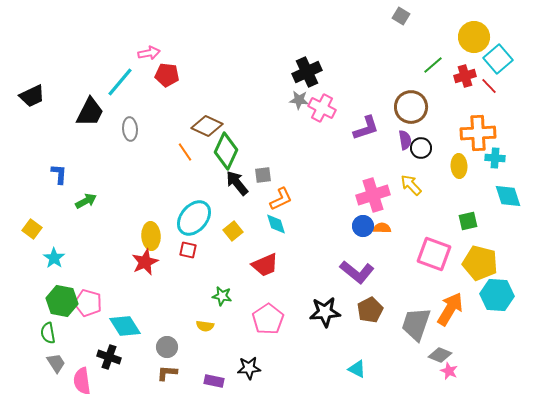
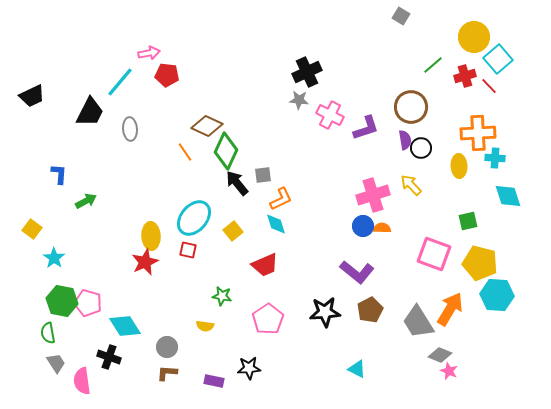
pink cross at (322, 108): moved 8 px right, 7 px down
gray trapezoid at (416, 324): moved 2 px right, 2 px up; rotated 51 degrees counterclockwise
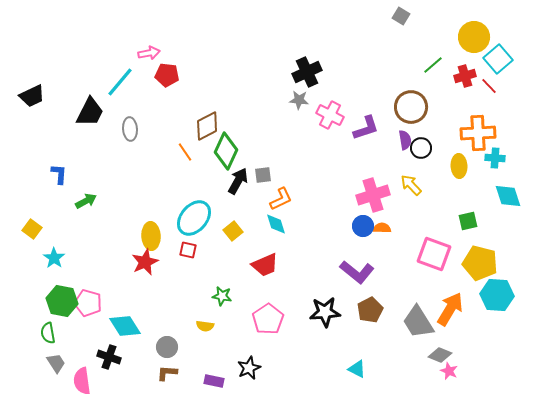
brown diamond at (207, 126): rotated 52 degrees counterclockwise
black arrow at (237, 183): moved 1 px right, 2 px up; rotated 68 degrees clockwise
black star at (249, 368): rotated 20 degrees counterclockwise
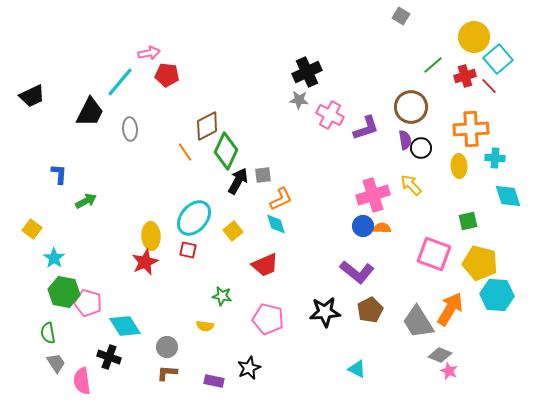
orange cross at (478, 133): moved 7 px left, 4 px up
green hexagon at (62, 301): moved 2 px right, 9 px up
pink pentagon at (268, 319): rotated 24 degrees counterclockwise
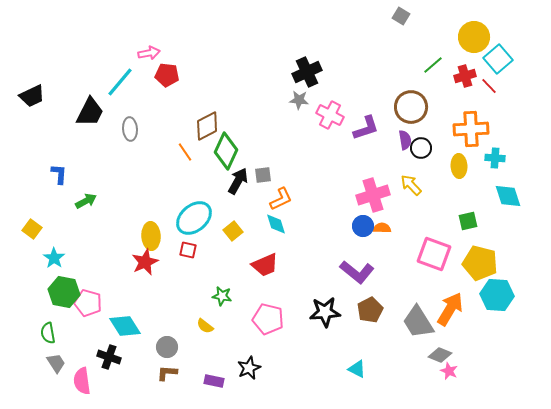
cyan ellipse at (194, 218): rotated 9 degrees clockwise
yellow semicircle at (205, 326): rotated 30 degrees clockwise
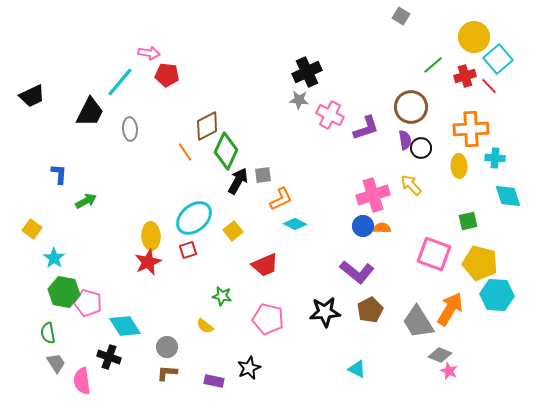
pink arrow at (149, 53): rotated 20 degrees clockwise
cyan diamond at (276, 224): moved 19 px right; rotated 45 degrees counterclockwise
red square at (188, 250): rotated 30 degrees counterclockwise
red star at (145, 262): moved 3 px right
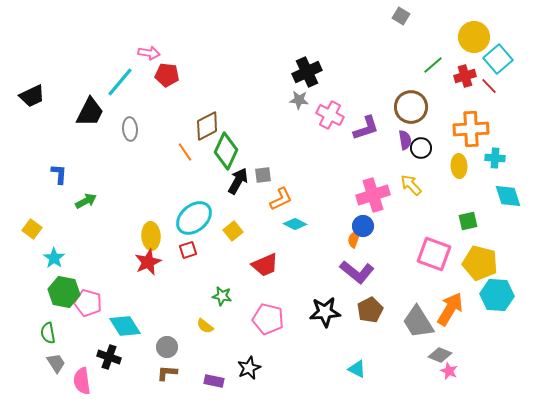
orange semicircle at (382, 228): moved 28 px left, 11 px down; rotated 72 degrees counterclockwise
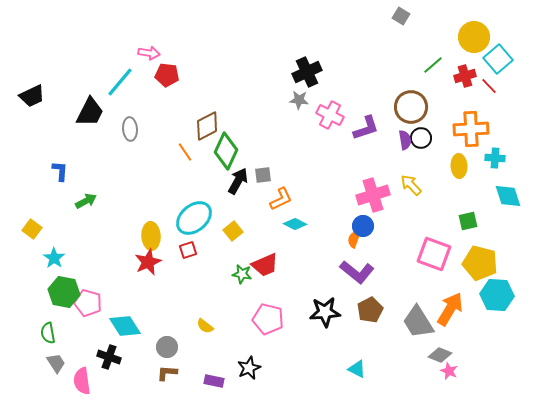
black circle at (421, 148): moved 10 px up
blue L-shape at (59, 174): moved 1 px right, 3 px up
green star at (222, 296): moved 20 px right, 22 px up
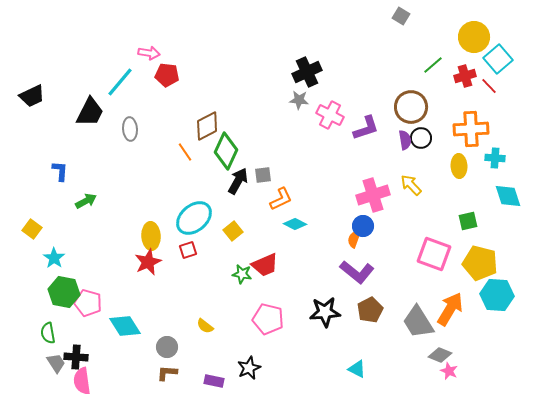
black cross at (109, 357): moved 33 px left; rotated 15 degrees counterclockwise
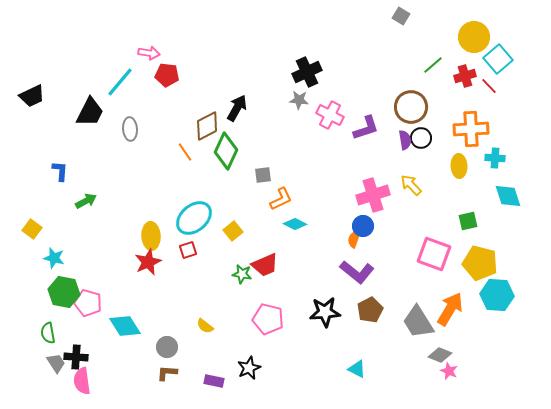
black arrow at (238, 181): moved 1 px left, 73 px up
cyan star at (54, 258): rotated 20 degrees counterclockwise
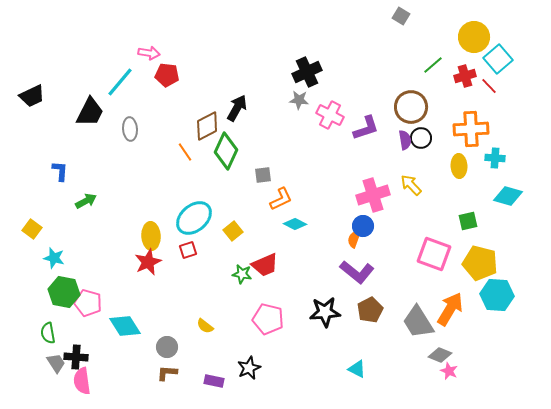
cyan diamond at (508, 196): rotated 56 degrees counterclockwise
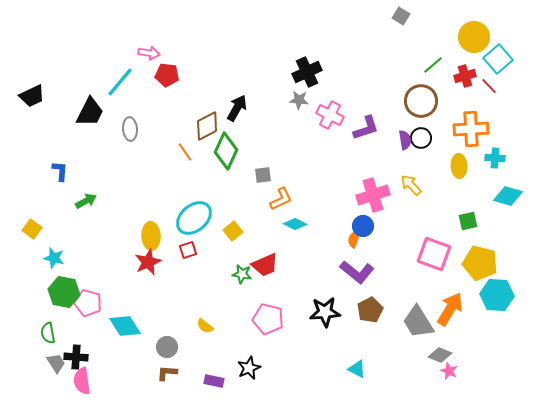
brown circle at (411, 107): moved 10 px right, 6 px up
